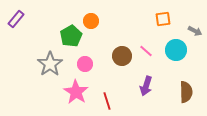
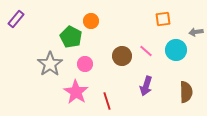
gray arrow: moved 1 px right, 1 px down; rotated 144 degrees clockwise
green pentagon: moved 1 px down; rotated 15 degrees counterclockwise
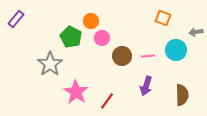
orange square: moved 1 px up; rotated 28 degrees clockwise
pink line: moved 2 px right, 5 px down; rotated 48 degrees counterclockwise
pink circle: moved 17 px right, 26 px up
brown semicircle: moved 4 px left, 3 px down
red line: rotated 54 degrees clockwise
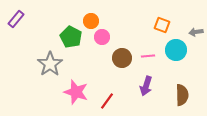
orange square: moved 1 px left, 7 px down
pink circle: moved 1 px up
brown circle: moved 2 px down
pink star: rotated 15 degrees counterclockwise
